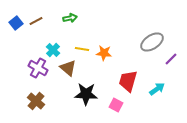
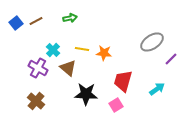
red trapezoid: moved 5 px left
pink square: rotated 32 degrees clockwise
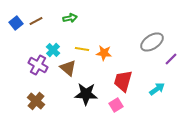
purple cross: moved 3 px up
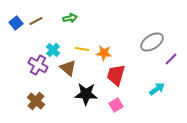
red trapezoid: moved 7 px left, 6 px up
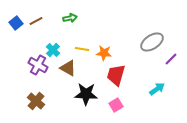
brown triangle: rotated 12 degrees counterclockwise
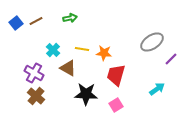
purple cross: moved 4 px left, 8 px down
brown cross: moved 5 px up
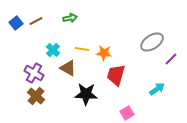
pink square: moved 11 px right, 8 px down
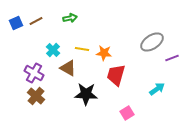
blue square: rotated 16 degrees clockwise
purple line: moved 1 px right, 1 px up; rotated 24 degrees clockwise
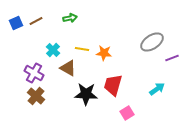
red trapezoid: moved 3 px left, 10 px down
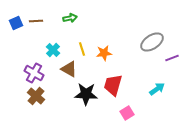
brown line: rotated 24 degrees clockwise
yellow line: rotated 64 degrees clockwise
orange star: rotated 14 degrees counterclockwise
brown triangle: moved 1 px right, 1 px down
